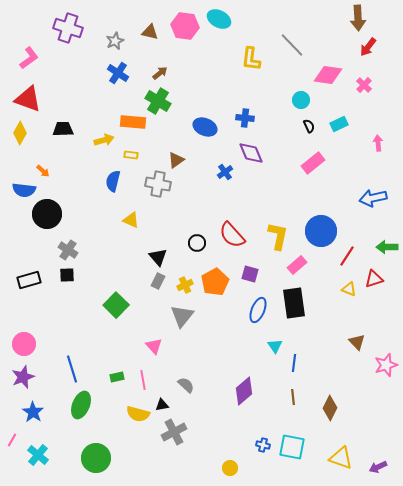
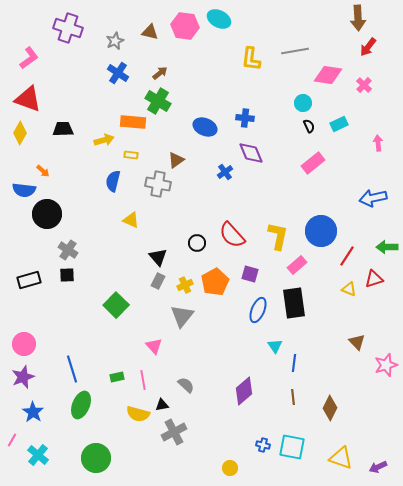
gray line at (292, 45): moved 3 px right, 6 px down; rotated 56 degrees counterclockwise
cyan circle at (301, 100): moved 2 px right, 3 px down
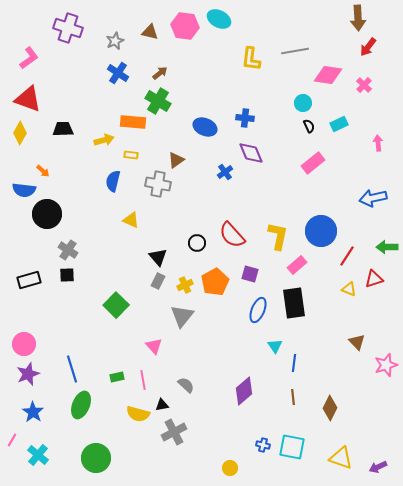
purple star at (23, 377): moved 5 px right, 3 px up
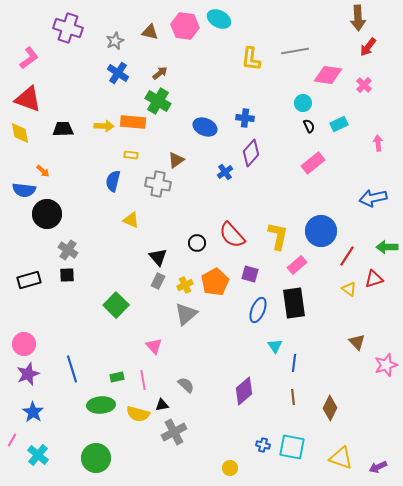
yellow diamond at (20, 133): rotated 40 degrees counterclockwise
yellow arrow at (104, 140): moved 14 px up; rotated 18 degrees clockwise
purple diamond at (251, 153): rotated 64 degrees clockwise
yellow triangle at (349, 289): rotated 14 degrees clockwise
gray triangle at (182, 316): moved 4 px right, 2 px up; rotated 10 degrees clockwise
green ellipse at (81, 405): moved 20 px right; rotated 64 degrees clockwise
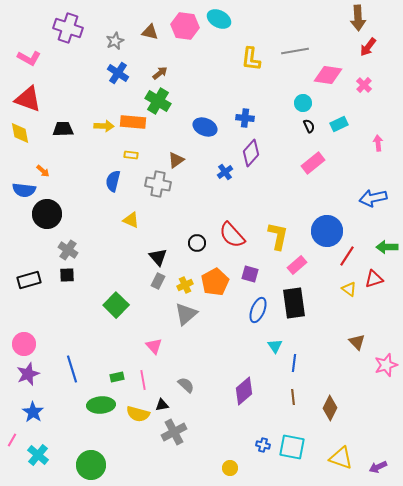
pink L-shape at (29, 58): rotated 65 degrees clockwise
blue circle at (321, 231): moved 6 px right
green circle at (96, 458): moved 5 px left, 7 px down
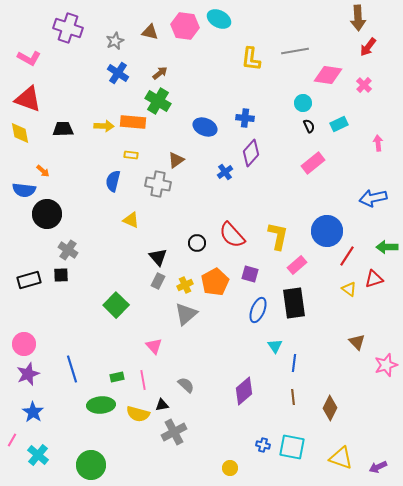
black square at (67, 275): moved 6 px left
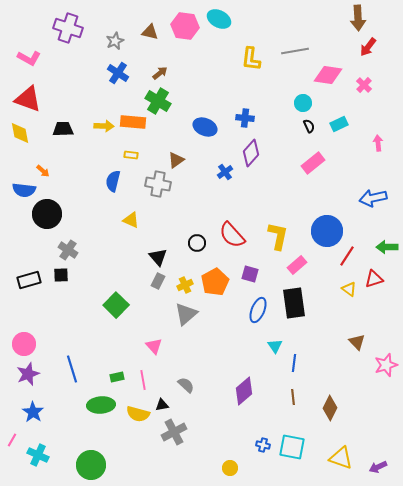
cyan cross at (38, 455): rotated 15 degrees counterclockwise
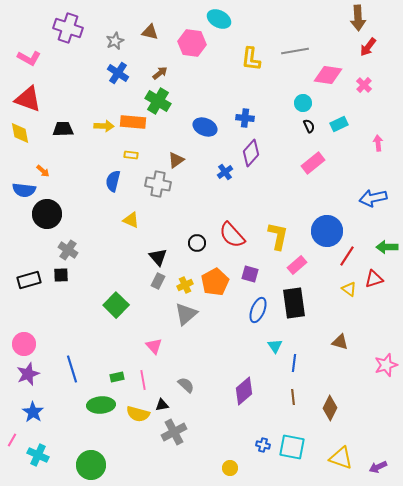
pink hexagon at (185, 26): moved 7 px right, 17 px down
brown triangle at (357, 342): moved 17 px left; rotated 30 degrees counterclockwise
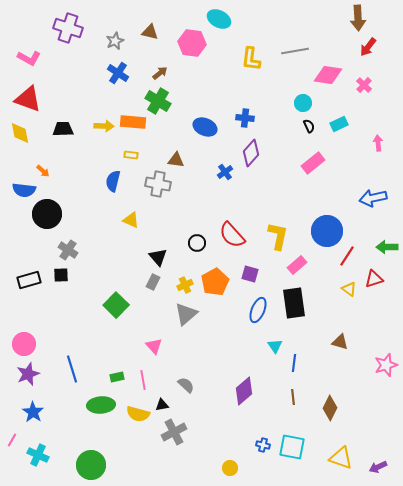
brown triangle at (176, 160): rotated 42 degrees clockwise
gray rectangle at (158, 281): moved 5 px left, 1 px down
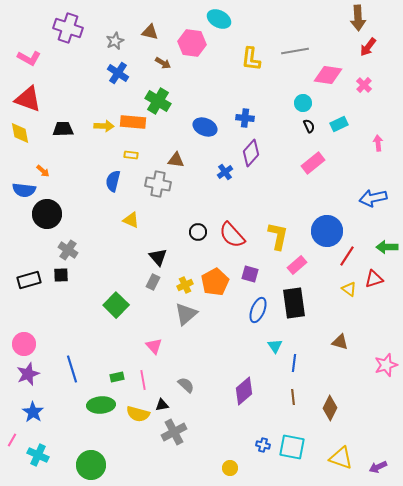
brown arrow at (160, 73): moved 3 px right, 10 px up; rotated 70 degrees clockwise
black circle at (197, 243): moved 1 px right, 11 px up
